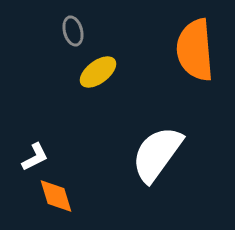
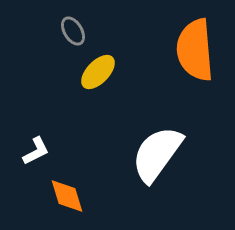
gray ellipse: rotated 16 degrees counterclockwise
yellow ellipse: rotated 9 degrees counterclockwise
white L-shape: moved 1 px right, 6 px up
orange diamond: moved 11 px right
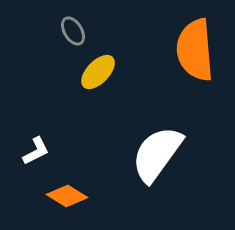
orange diamond: rotated 42 degrees counterclockwise
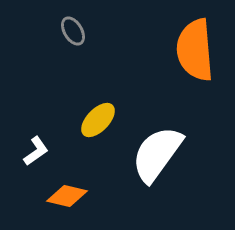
yellow ellipse: moved 48 px down
white L-shape: rotated 8 degrees counterclockwise
orange diamond: rotated 18 degrees counterclockwise
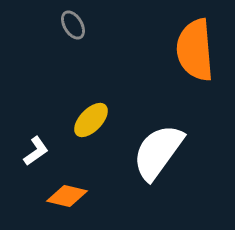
gray ellipse: moved 6 px up
yellow ellipse: moved 7 px left
white semicircle: moved 1 px right, 2 px up
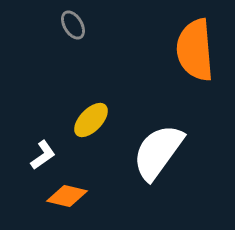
white L-shape: moved 7 px right, 4 px down
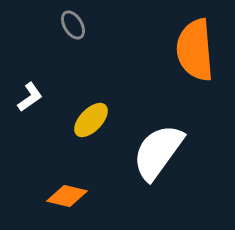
white L-shape: moved 13 px left, 58 px up
